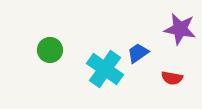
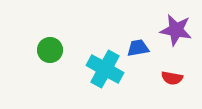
purple star: moved 4 px left, 1 px down
blue trapezoid: moved 5 px up; rotated 25 degrees clockwise
cyan cross: rotated 6 degrees counterclockwise
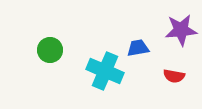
purple star: moved 5 px right; rotated 16 degrees counterclockwise
cyan cross: moved 2 px down; rotated 6 degrees counterclockwise
red semicircle: moved 2 px right, 2 px up
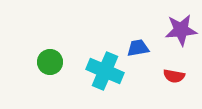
green circle: moved 12 px down
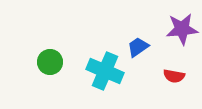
purple star: moved 1 px right, 1 px up
blue trapezoid: moved 1 px up; rotated 25 degrees counterclockwise
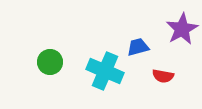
purple star: rotated 24 degrees counterclockwise
blue trapezoid: rotated 20 degrees clockwise
red semicircle: moved 11 px left
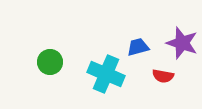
purple star: moved 14 px down; rotated 24 degrees counterclockwise
cyan cross: moved 1 px right, 3 px down
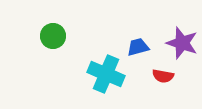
green circle: moved 3 px right, 26 px up
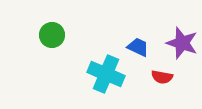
green circle: moved 1 px left, 1 px up
blue trapezoid: rotated 40 degrees clockwise
red semicircle: moved 1 px left, 1 px down
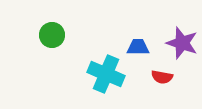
blue trapezoid: rotated 25 degrees counterclockwise
